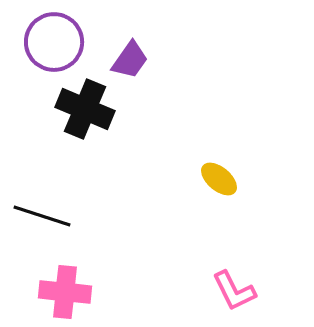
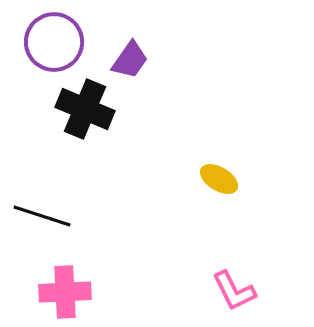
yellow ellipse: rotated 9 degrees counterclockwise
pink cross: rotated 9 degrees counterclockwise
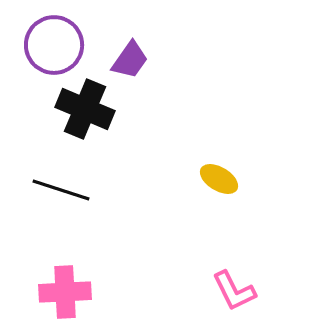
purple circle: moved 3 px down
black line: moved 19 px right, 26 px up
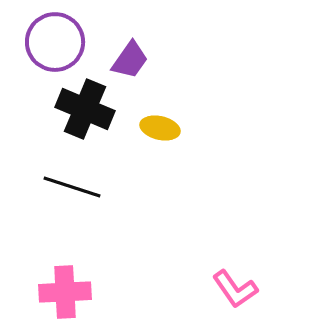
purple circle: moved 1 px right, 3 px up
yellow ellipse: moved 59 px left, 51 px up; rotated 18 degrees counterclockwise
black line: moved 11 px right, 3 px up
pink L-shape: moved 1 px right, 2 px up; rotated 9 degrees counterclockwise
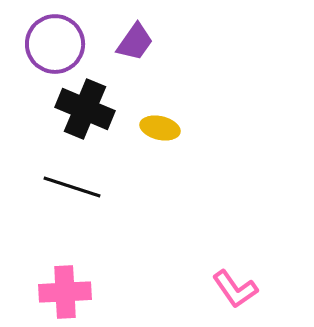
purple circle: moved 2 px down
purple trapezoid: moved 5 px right, 18 px up
